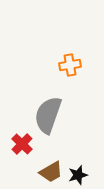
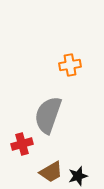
red cross: rotated 30 degrees clockwise
black star: moved 1 px down
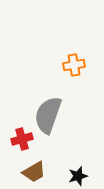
orange cross: moved 4 px right
red cross: moved 5 px up
brown trapezoid: moved 17 px left
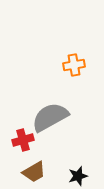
gray semicircle: moved 2 px right, 2 px down; rotated 42 degrees clockwise
red cross: moved 1 px right, 1 px down
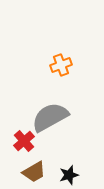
orange cross: moved 13 px left; rotated 10 degrees counterclockwise
red cross: moved 1 px right, 1 px down; rotated 25 degrees counterclockwise
black star: moved 9 px left, 1 px up
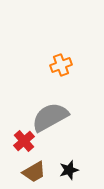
black star: moved 5 px up
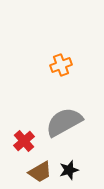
gray semicircle: moved 14 px right, 5 px down
brown trapezoid: moved 6 px right
